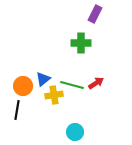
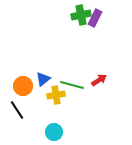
purple rectangle: moved 4 px down
green cross: moved 28 px up; rotated 12 degrees counterclockwise
red arrow: moved 3 px right, 3 px up
yellow cross: moved 2 px right
black line: rotated 42 degrees counterclockwise
cyan circle: moved 21 px left
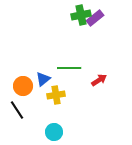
purple rectangle: rotated 24 degrees clockwise
green line: moved 3 px left, 17 px up; rotated 15 degrees counterclockwise
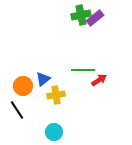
green line: moved 14 px right, 2 px down
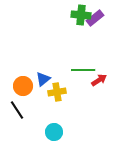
green cross: rotated 18 degrees clockwise
yellow cross: moved 1 px right, 3 px up
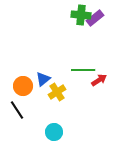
yellow cross: rotated 24 degrees counterclockwise
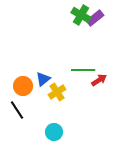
green cross: rotated 24 degrees clockwise
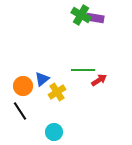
purple rectangle: rotated 48 degrees clockwise
blue triangle: moved 1 px left
black line: moved 3 px right, 1 px down
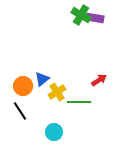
green line: moved 4 px left, 32 px down
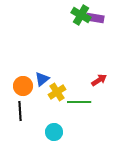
black line: rotated 30 degrees clockwise
